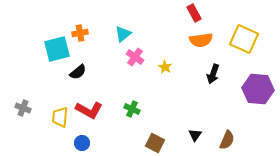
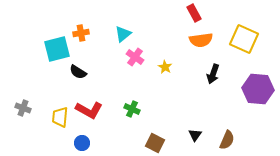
orange cross: moved 1 px right
black semicircle: rotated 72 degrees clockwise
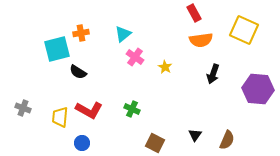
yellow square: moved 9 px up
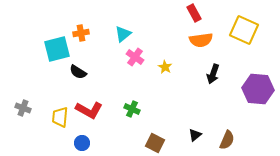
black triangle: rotated 16 degrees clockwise
